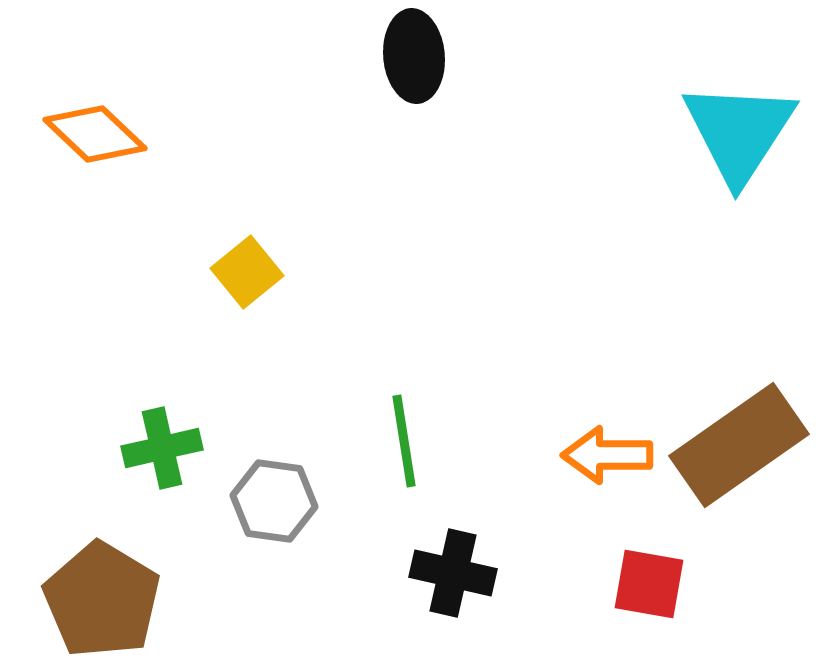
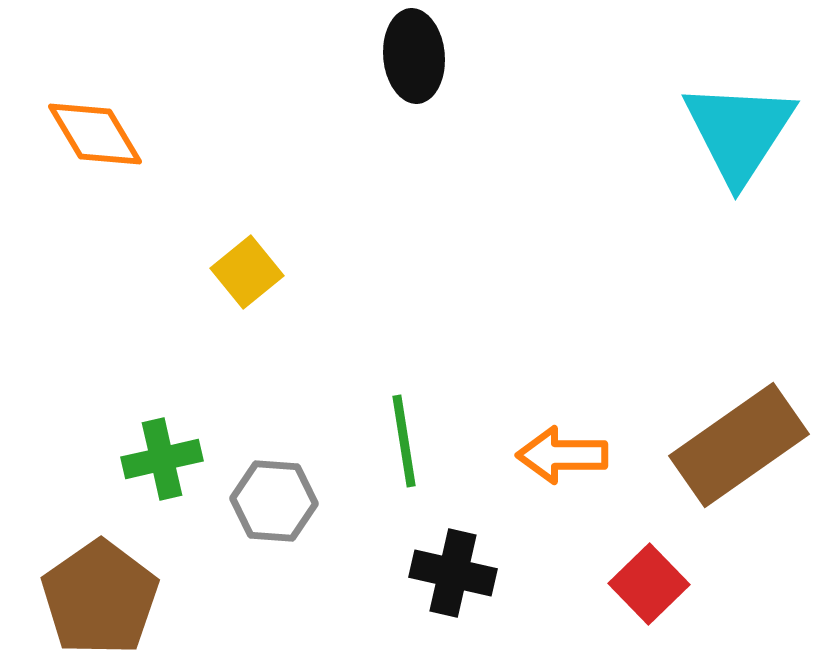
orange diamond: rotated 16 degrees clockwise
green cross: moved 11 px down
orange arrow: moved 45 px left
gray hexagon: rotated 4 degrees counterclockwise
red square: rotated 36 degrees clockwise
brown pentagon: moved 2 px left, 2 px up; rotated 6 degrees clockwise
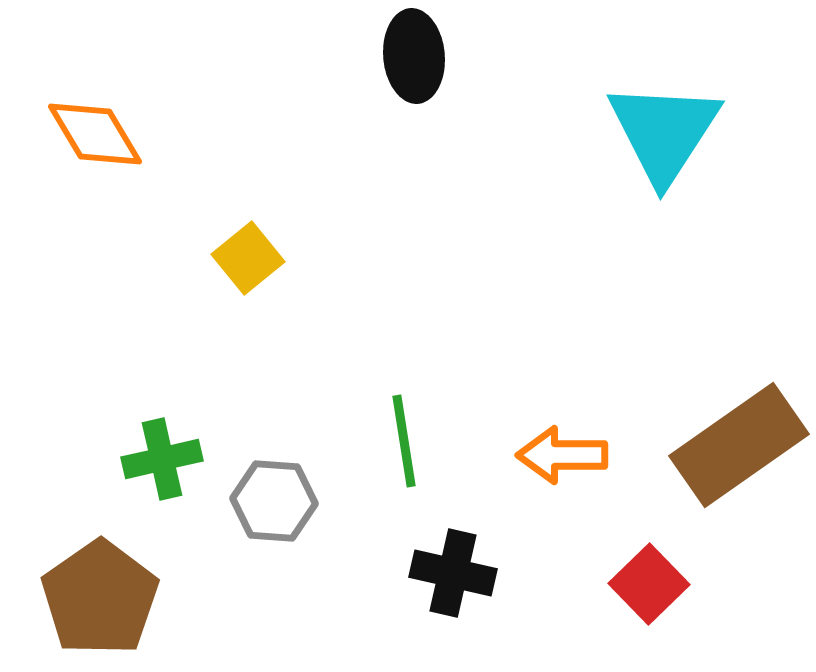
cyan triangle: moved 75 px left
yellow square: moved 1 px right, 14 px up
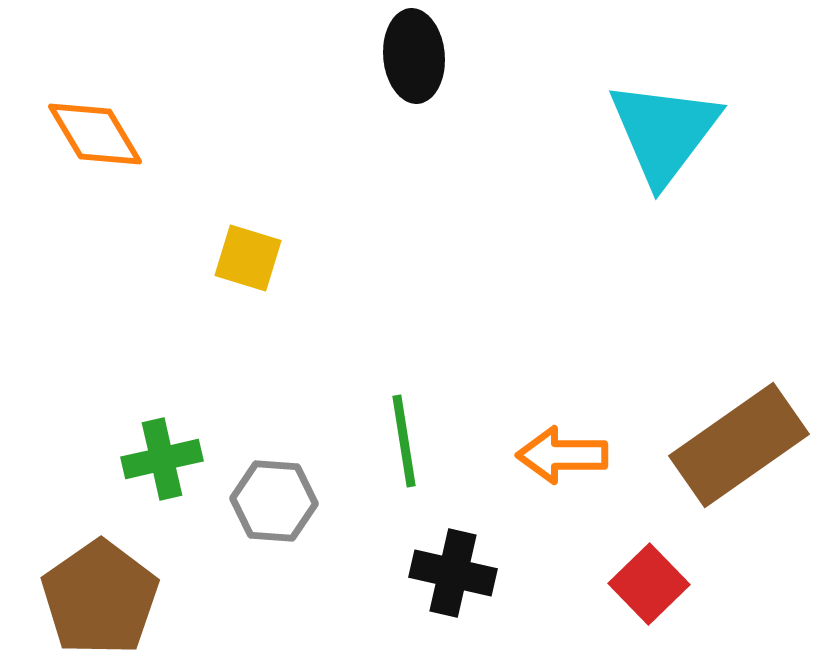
cyan triangle: rotated 4 degrees clockwise
yellow square: rotated 34 degrees counterclockwise
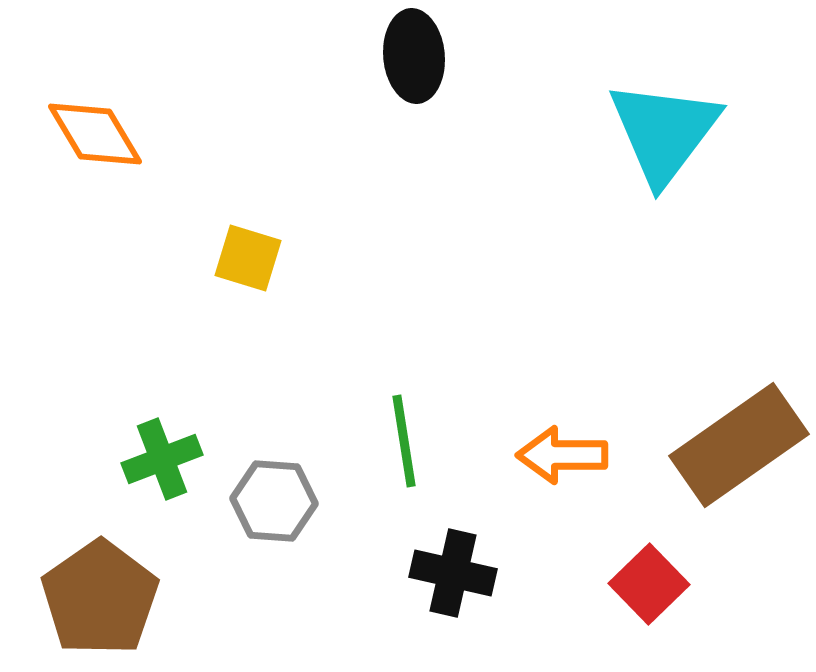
green cross: rotated 8 degrees counterclockwise
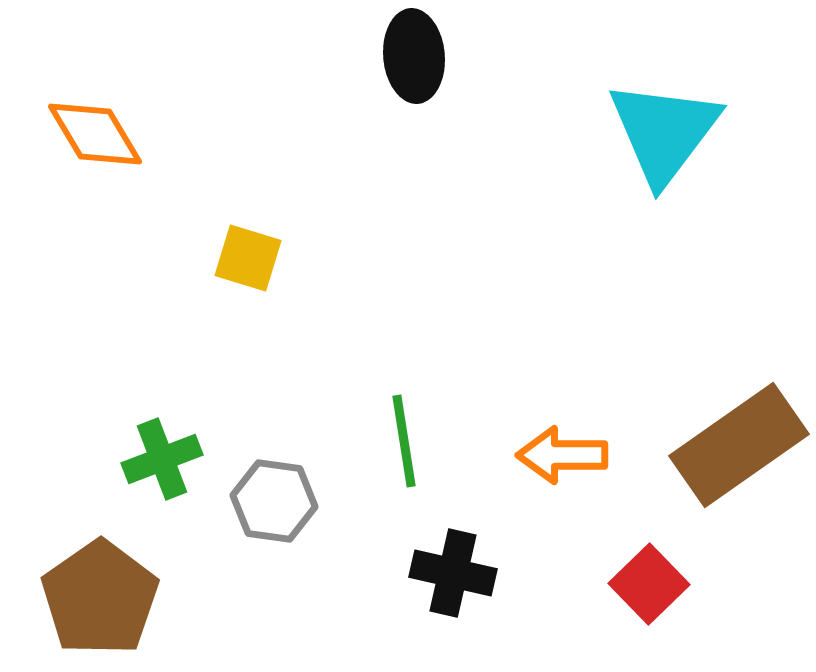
gray hexagon: rotated 4 degrees clockwise
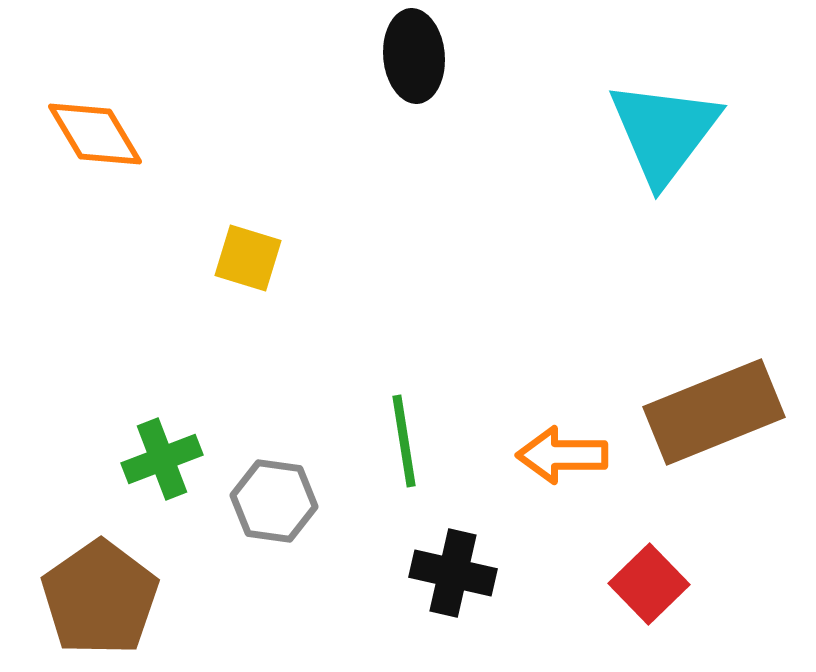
brown rectangle: moved 25 px left, 33 px up; rotated 13 degrees clockwise
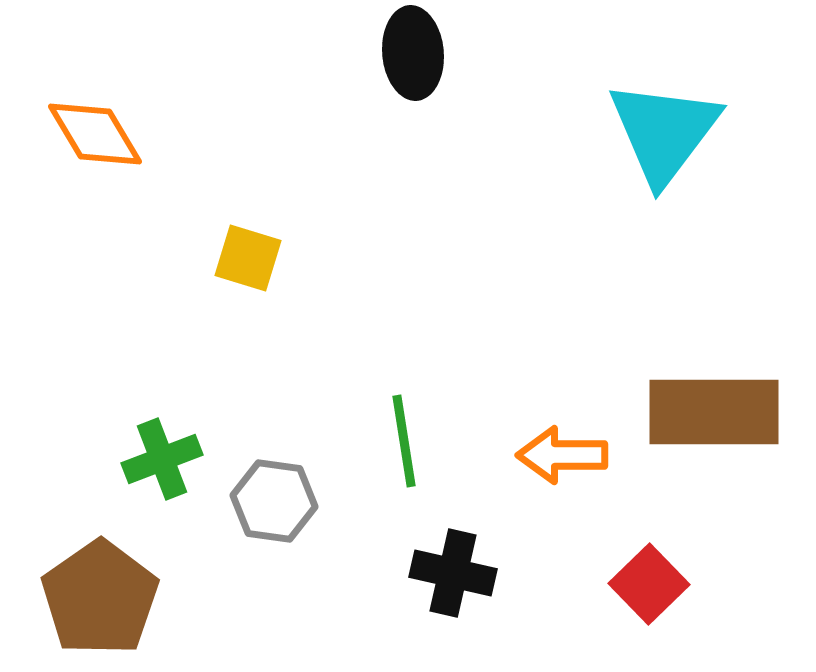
black ellipse: moved 1 px left, 3 px up
brown rectangle: rotated 22 degrees clockwise
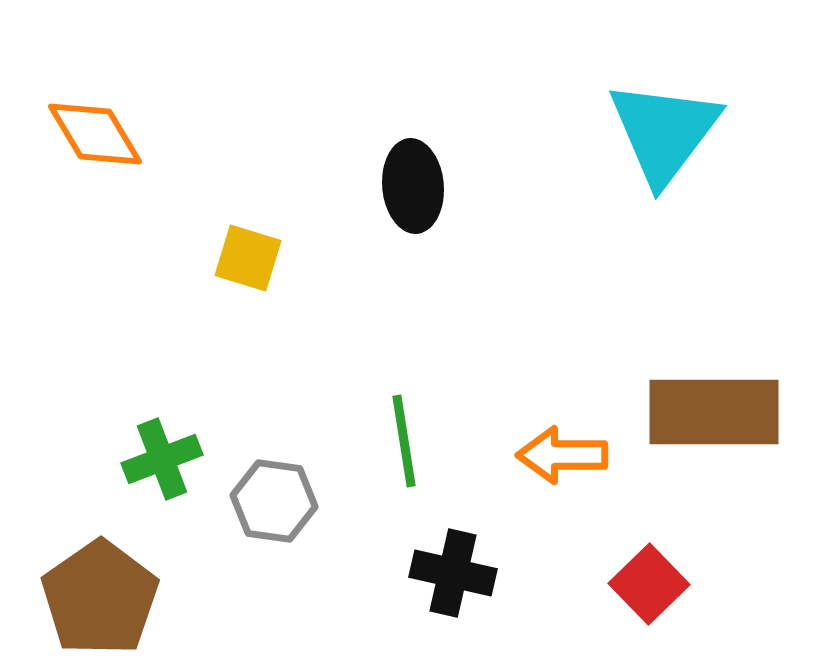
black ellipse: moved 133 px down
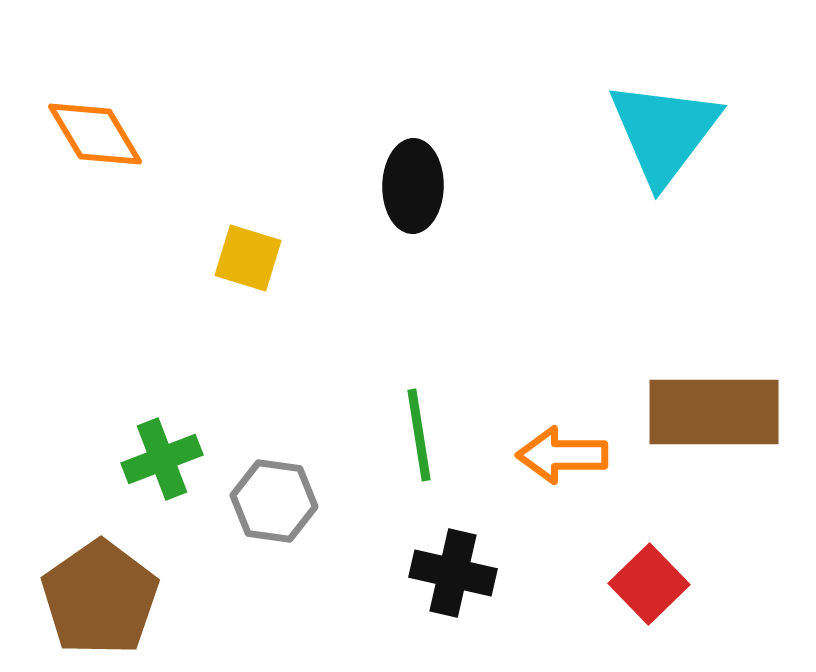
black ellipse: rotated 6 degrees clockwise
green line: moved 15 px right, 6 px up
